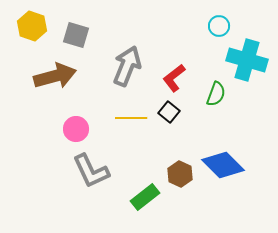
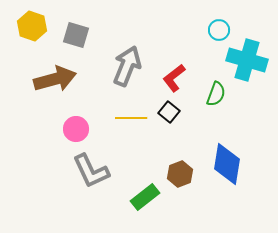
cyan circle: moved 4 px down
brown arrow: moved 3 px down
blue diamond: moved 4 px right, 1 px up; rotated 54 degrees clockwise
brown hexagon: rotated 15 degrees clockwise
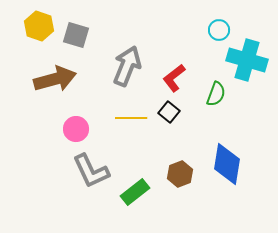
yellow hexagon: moved 7 px right
green rectangle: moved 10 px left, 5 px up
